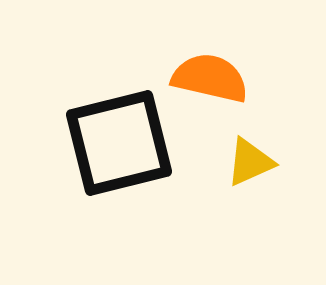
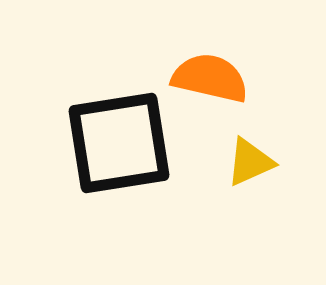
black square: rotated 5 degrees clockwise
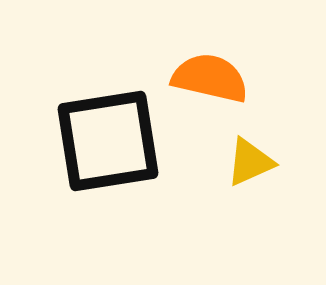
black square: moved 11 px left, 2 px up
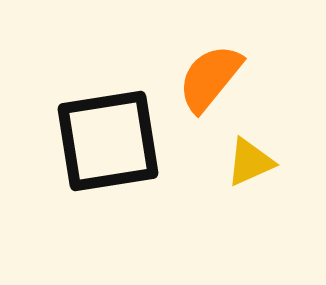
orange semicircle: rotated 64 degrees counterclockwise
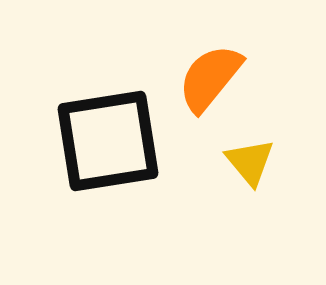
yellow triangle: rotated 46 degrees counterclockwise
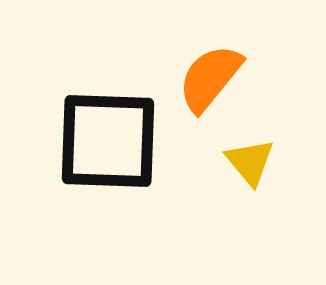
black square: rotated 11 degrees clockwise
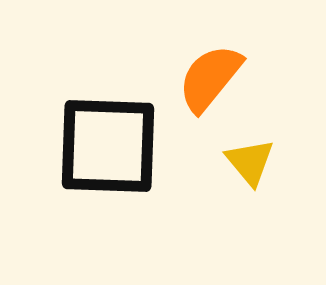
black square: moved 5 px down
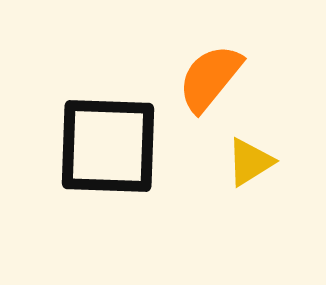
yellow triangle: rotated 38 degrees clockwise
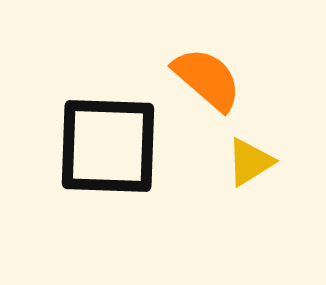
orange semicircle: moved 3 px left, 1 px down; rotated 92 degrees clockwise
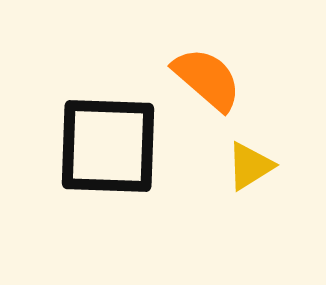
yellow triangle: moved 4 px down
